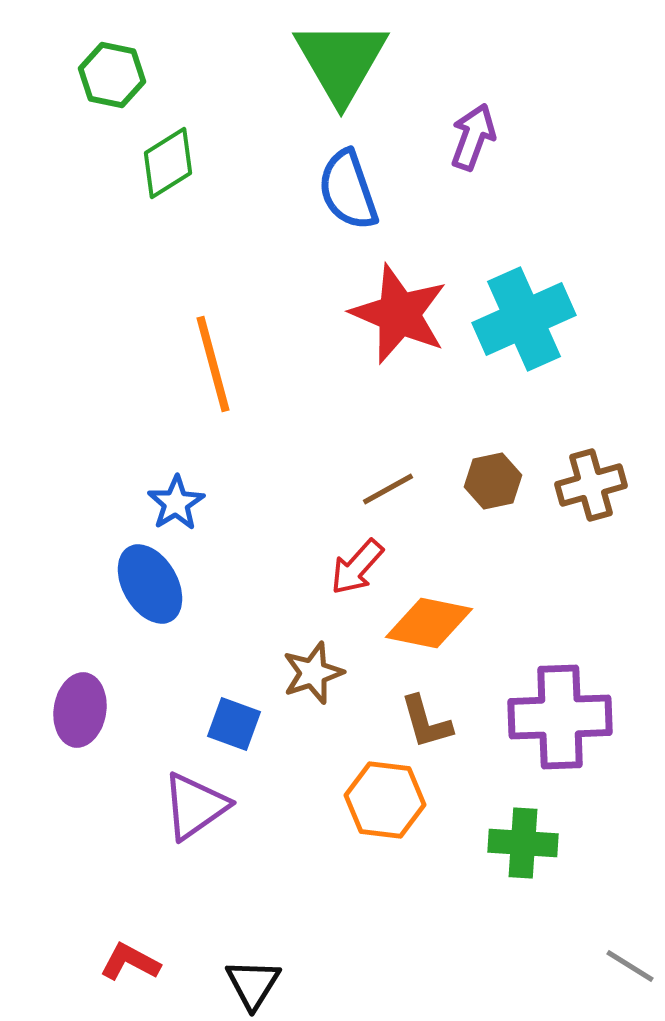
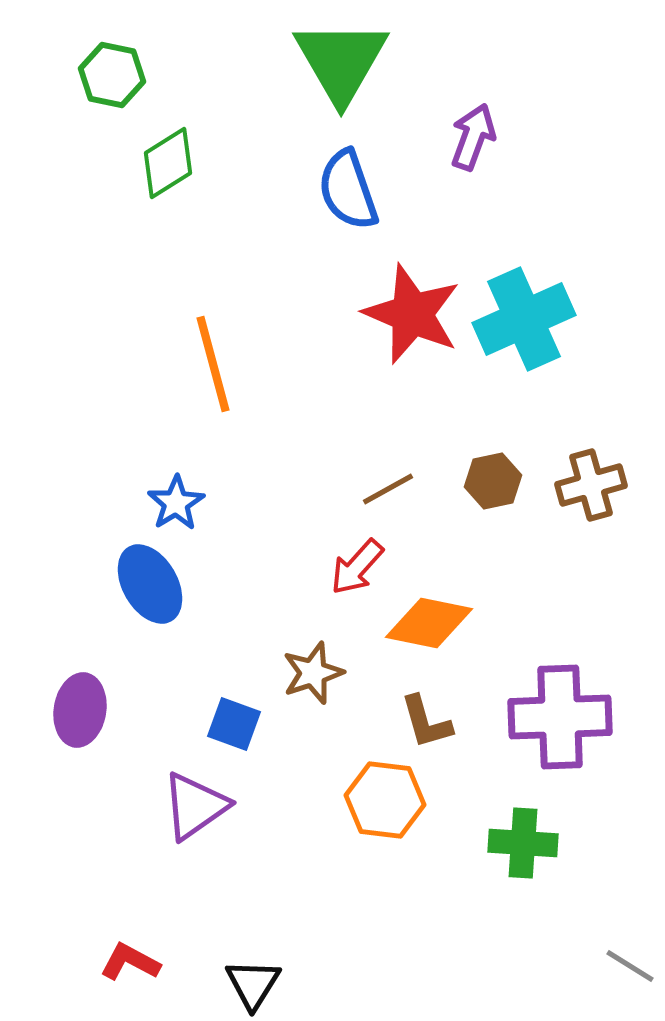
red star: moved 13 px right
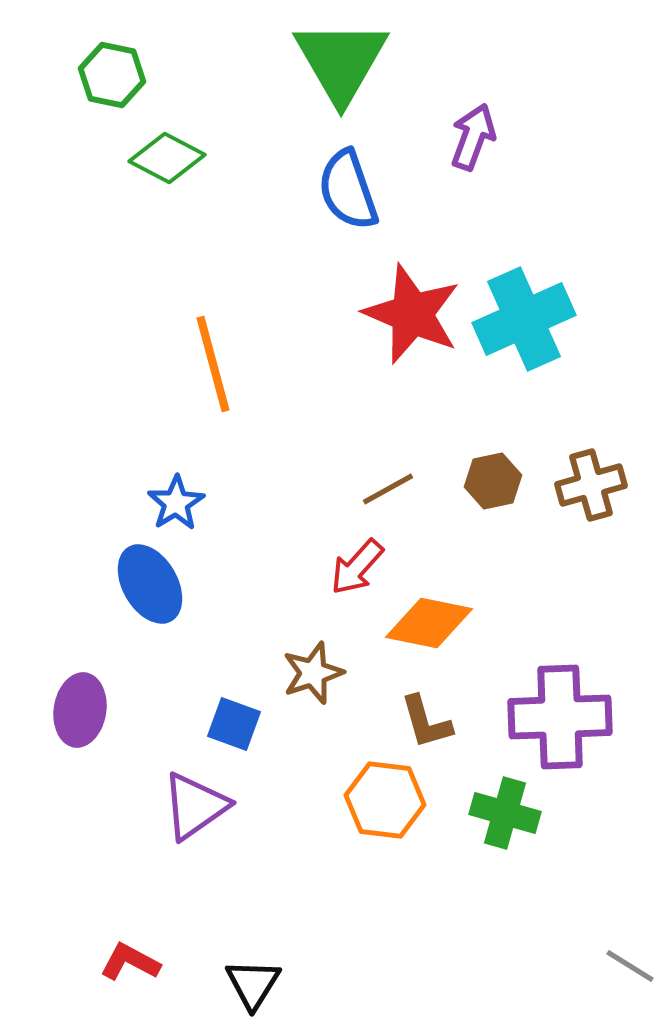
green diamond: moved 1 px left, 5 px up; rotated 60 degrees clockwise
green cross: moved 18 px left, 30 px up; rotated 12 degrees clockwise
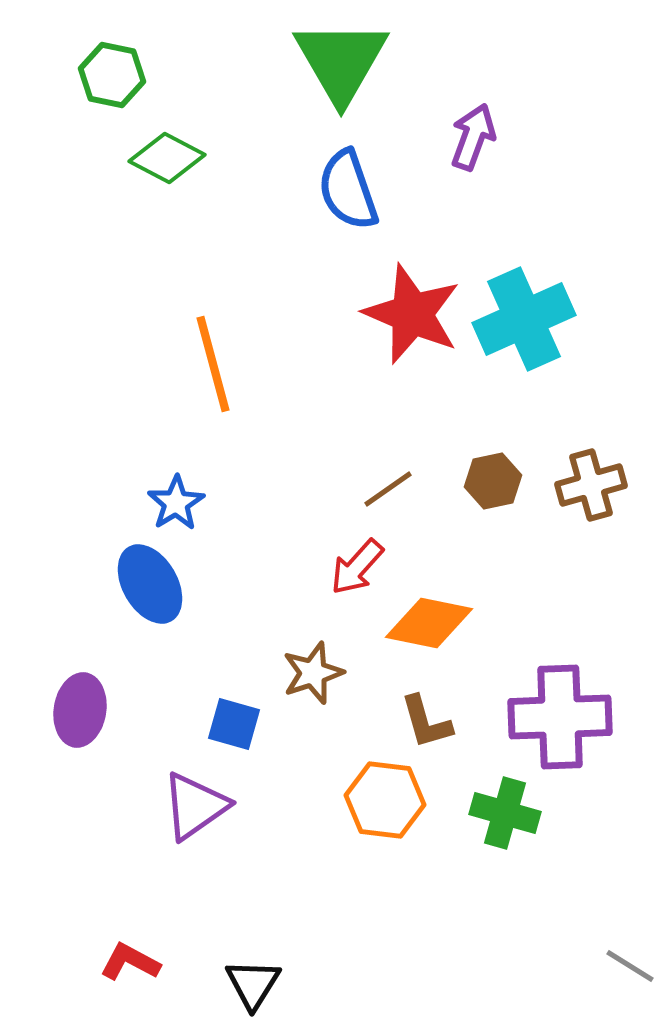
brown line: rotated 6 degrees counterclockwise
blue square: rotated 4 degrees counterclockwise
